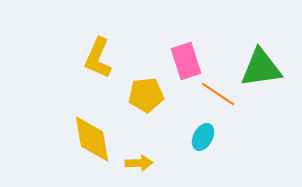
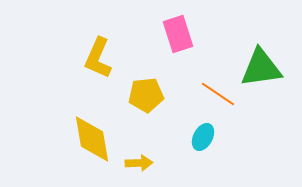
pink rectangle: moved 8 px left, 27 px up
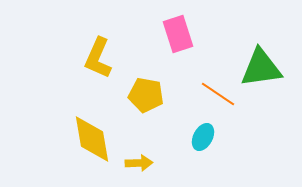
yellow pentagon: rotated 16 degrees clockwise
